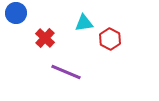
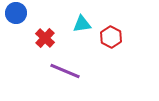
cyan triangle: moved 2 px left, 1 px down
red hexagon: moved 1 px right, 2 px up
purple line: moved 1 px left, 1 px up
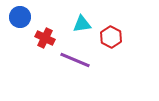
blue circle: moved 4 px right, 4 px down
red cross: rotated 18 degrees counterclockwise
purple line: moved 10 px right, 11 px up
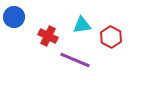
blue circle: moved 6 px left
cyan triangle: moved 1 px down
red cross: moved 3 px right, 2 px up
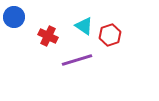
cyan triangle: moved 2 px right, 1 px down; rotated 42 degrees clockwise
red hexagon: moved 1 px left, 2 px up; rotated 15 degrees clockwise
purple line: moved 2 px right; rotated 40 degrees counterclockwise
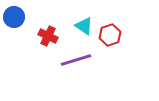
purple line: moved 1 px left
